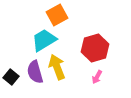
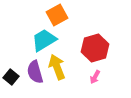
pink arrow: moved 2 px left
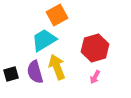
black square: moved 3 px up; rotated 35 degrees clockwise
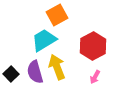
red hexagon: moved 2 px left, 2 px up; rotated 12 degrees counterclockwise
black square: rotated 28 degrees counterclockwise
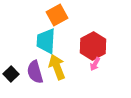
cyan trapezoid: moved 2 px right, 1 px down; rotated 56 degrees counterclockwise
pink arrow: moved 13 px up
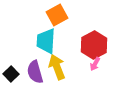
red hexagon: moved 1 px right, 1 px up
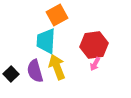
red hexagon: rotated 20 degrees clockwise
purple semicircle: moved 1 px up
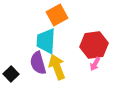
purple semicircle: moved 3 px right, 8 px up
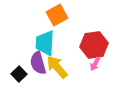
cyan trapezoid: moved 1 px left, 2 px down
yellow arrow: rotated 20 degrees counterclockwise
black square: moved 8 px right
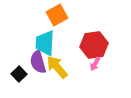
purple semicircle: moved 1 px up
